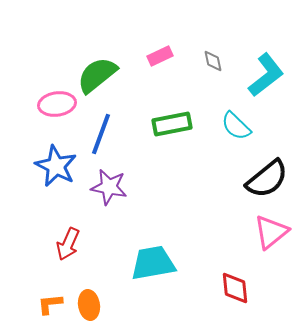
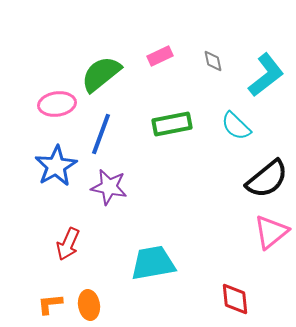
green semicircle: moved 4 px right, 1 px up
blue star: rotated 15 degrees clockwise
red diamond: moved 11 px down
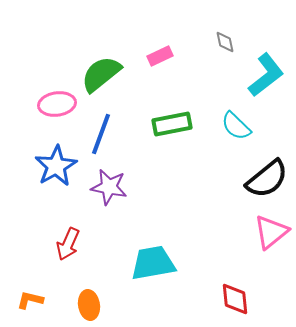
gray diamond: moved 12 px right, 19 px up
orange L-shape: moved 20 px left, 4 px up; rotated 20 degrees clockwise
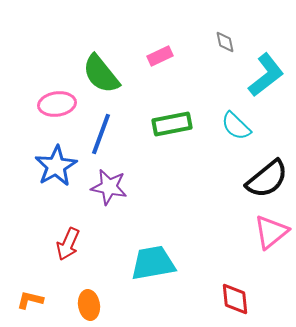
green semicircle: rotated 90 degrees counterclockwise
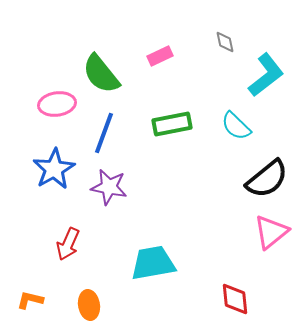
blue line: moved 3 px right, 1 px up
blue star: moved 2 px left, 3 px down
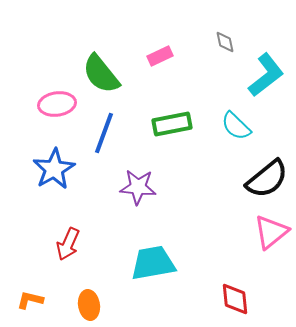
purple star: moved 29 px right; rotated 6 degrees counterclockwise
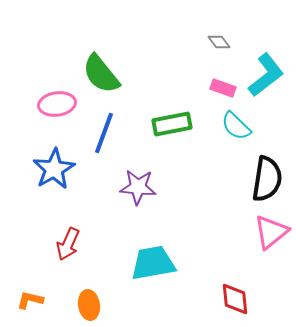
gray diamond: moved 6 px left; rotated 25 degrees counterclockwise
pink rectangle: moved 63 px right, 32 px down; rotated 45 degrees clockwise
black semicircle: rotated 42 degrees counterclockwise
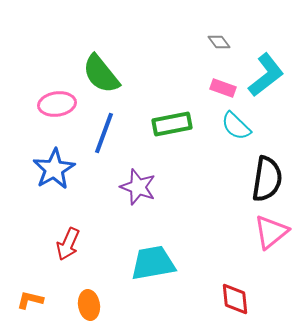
purple star: rotated 15 degrees clockwise
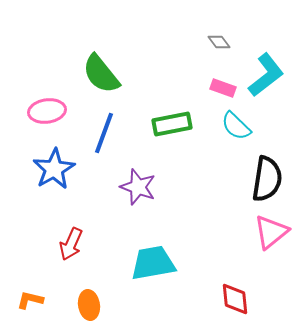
pink ellipse: moved 10 px left, 7 px down
red arrow: moved 3 px right
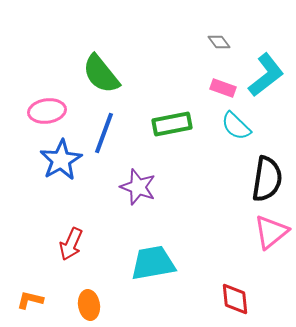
blue star: moved 7 px right, 9 px up
